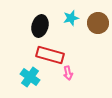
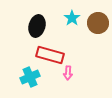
cyan star: moved 1 px right; rotated 21 degrees counterclockwise
black ellipse: moved 3 px left
pink arrow: rotated 16 degrees clockwise
cyan cross: rotated 30 degrees clockwise
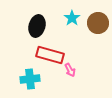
pink arrow: moved 2 px right, 3 px up; rotated 32 degrees counterclockwise
cyan cross: moved 2 px down; rotated 18 degrees clockwise
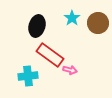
red rectangle: rotated 20 degrees clockwise
pink arrow: rotated 48 degrees counterclockwise
cyan cross: moved 2 px left, 3 px up
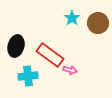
black ellipse: moved 21 px left, 20 px down
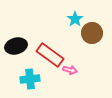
cyan star: moved 3 px right, 1 px down
brown circle: moved 6 px left, 10 px down
black ellipse: rotated 60 degrees clockwise
cyan cross: moved 2 px right, 3 px down
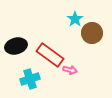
cyan cross: rotated 12 degrees counterclockwise
